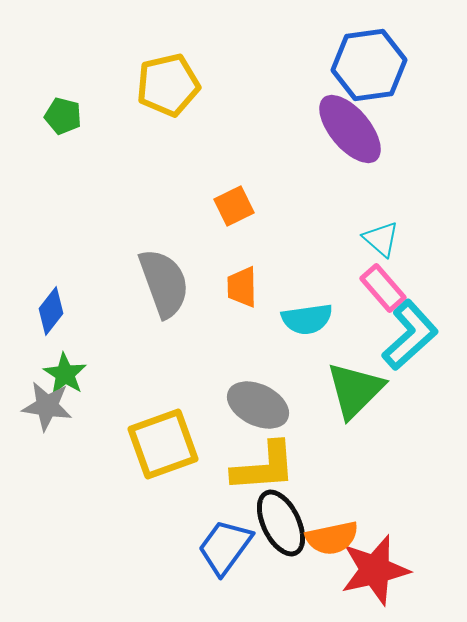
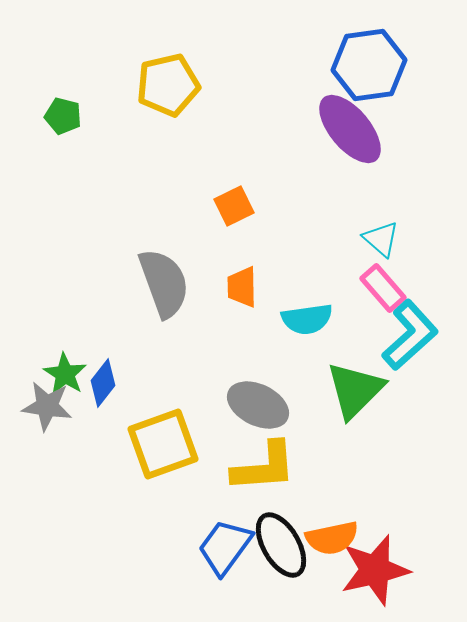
blue diamond: moved 52 px right, 72 px down
black ellipse: moved 22 px down; rotated 4 degrees counterclockwise
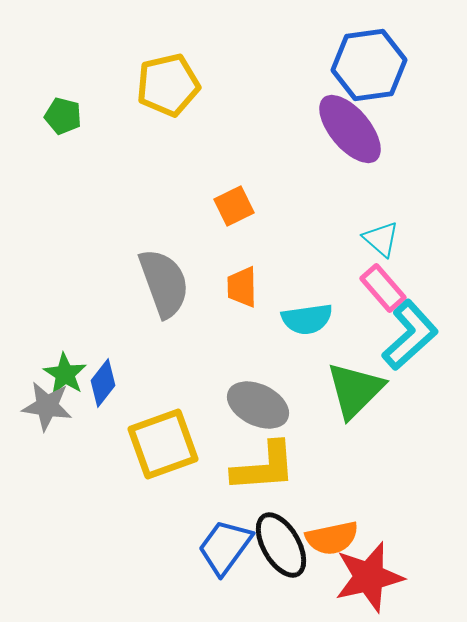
red star: moved 6 px left, 7 px down
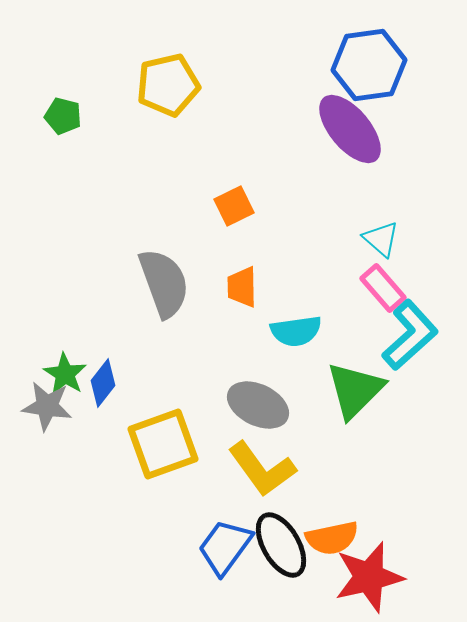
cyan semicircle: moved 11 px left, 12 px down
yellow L-shape: moved 2 px left, 2 px down; rotated 58 degrees clockwise
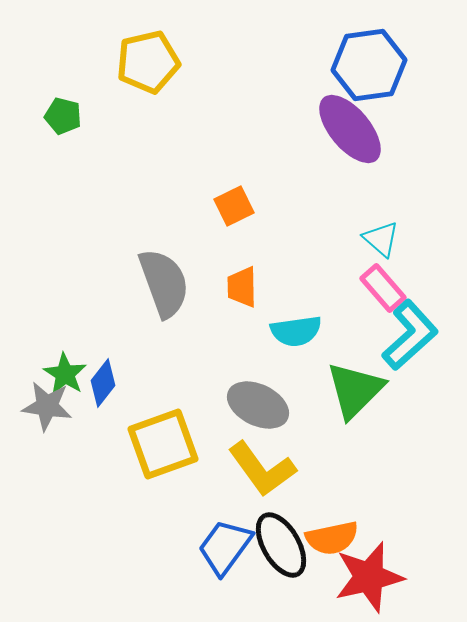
yellow pentagon: moved 20 px left, 23 px up
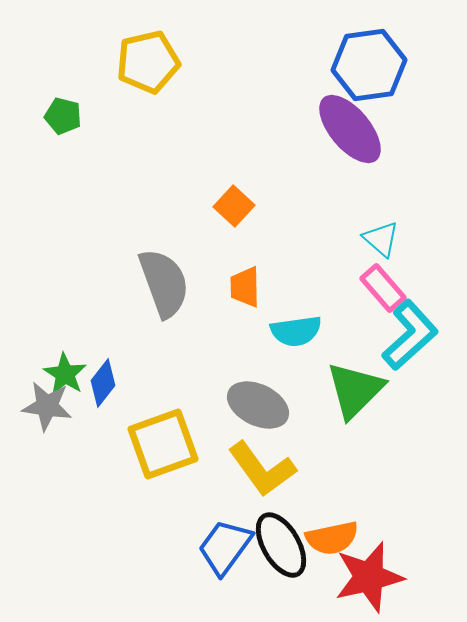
orange square: rotated 21 degrees counterclockwise
orange trapezoid: moved 3 px right
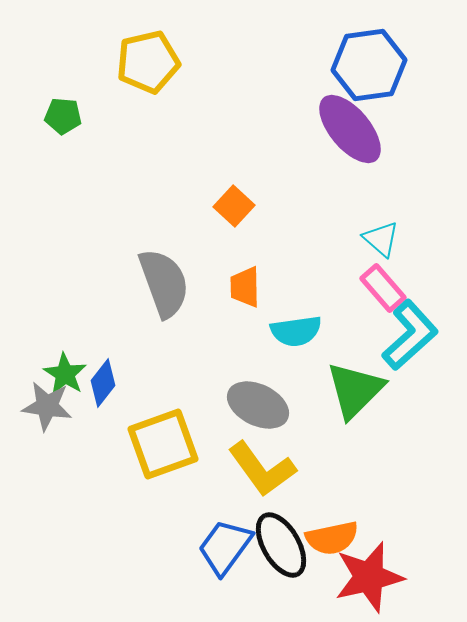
green pentagon: rotated 9 degrees counterclockwise
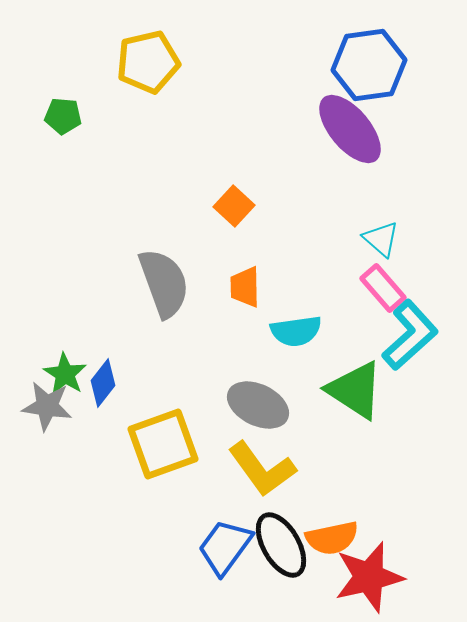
green triangle: rotated 42 degrees counterclockwise
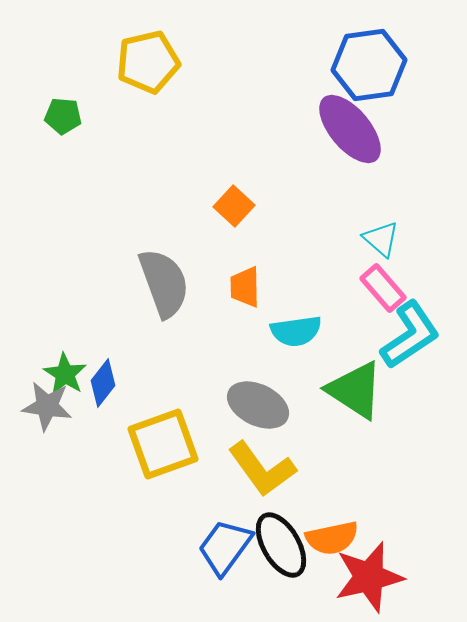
cyan L-shape: rotated 8 degrees clockwise
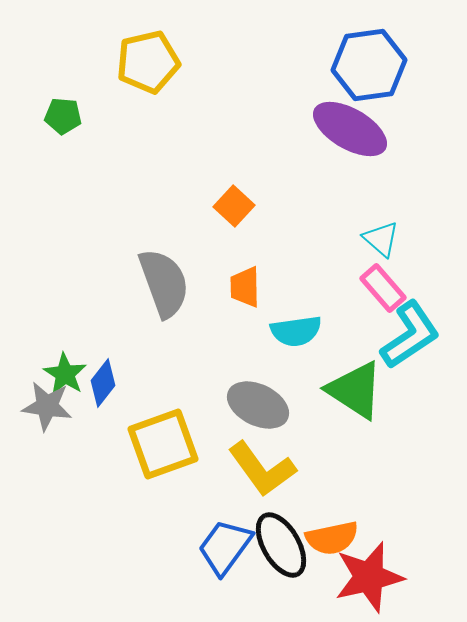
purple ellipse: rotated 20 degrees counterclockwise
